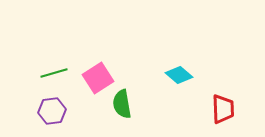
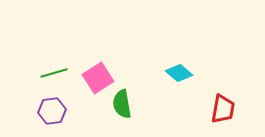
cyan diamond: moved 2 px up
red trapezoid: rotated 12 degrees clockwise
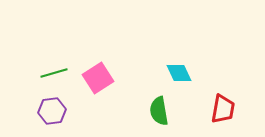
cyan diamond: rotated 24 degrees clockwise
green semicircle: moved 37 px right, 7 px down
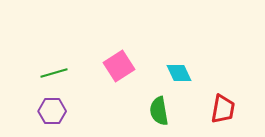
pink square: moved 21 px right, 12 px up
purple hexagon: rotated 8 degrees clockwise
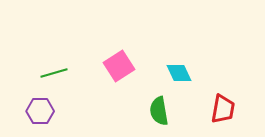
purple hexagon: moved 12 px left
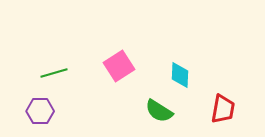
cyan diamond: moved 1 px right, 2 px down; rotated 28 degrees clockwise
green semicircle: rotated 48 degrees counterclockwise
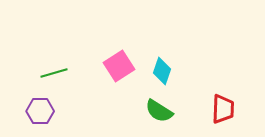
cyan diamond: moved 18 px left, 4 px up; rotated 16 degrees clockwise
red trapezoid: rotated 8 degrees counterclockwise
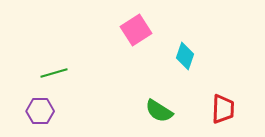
pink square: moved 17 px right, 36 px up
cyan diamond: moved 23 px right, 15 px up
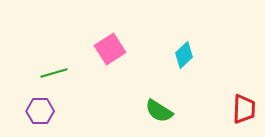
pink square: moved 26 px left, 19 px down
cyan diamond: moved 1 px left, 1 px up; rotated 28 degrees clockwise
red trapezoid: moved 21 px right
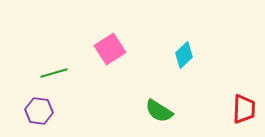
purple hexagon: moved 1 px left; rotated 8 degrees clockwise
